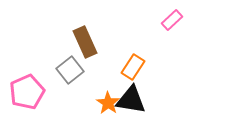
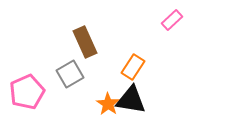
gray square: moved 4 px down; rotated 8 degrees clockwise
orange star: moved 1 px down
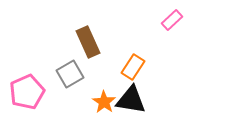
brown rectangle: moved 3 px right
orange star: moved 4 px left, 2 px up
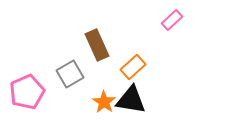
brown rectangle: moved 9 px right, 3 px down
orange rectangle: rotated 15 degrees clockwise
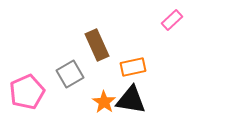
orange rectangle: rotated 30 degrees clockwise
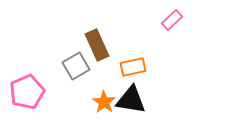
gray square: moved 6 px right, 8 px up
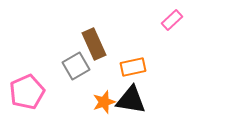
brown rectangle: moved 3 px left, 1 px up
orange star: rotated 20 degrees clockwise
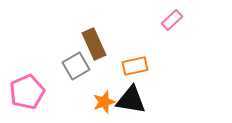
orange rectangle: moved 2 px right, 1 px up
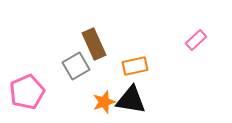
pink rectangle: moved 24 px right, 20 px down
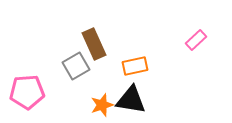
pink pentagon: rotated 20 degrees clockwise
orange star: moved 2 px left, 3 px down
